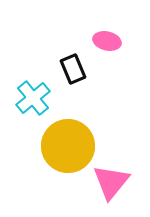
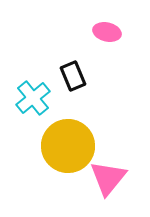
pink ellipse: moved 9 px up
black rectangle: moved 7 px down
pink triangle: moved 3 px left, 4 px up
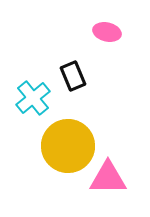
pink triangle: rotated 51 degrees clockwise
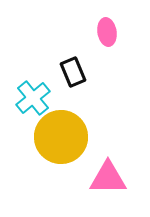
pink ellipse: rotated 68 degrees clockwise
black rectangle: moved 4 px up
yellow circle: moved 7 px left, 9 px up
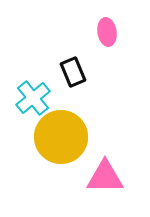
pink triangle: moved 3 px left, 1 px up
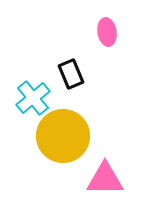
black rectangle: moved 2 px left, 2 px down
yellow circle: moved 2 px right, 1 px up
pink triangle: moved 2 px down
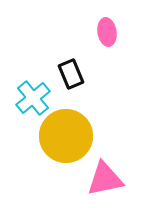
yellow circle: moved 3 px right
pink triangle: rotated 12 degrees counterclockwise
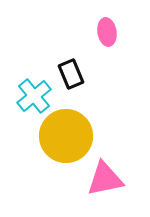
cyan cross: moved 1 px right, 2 px up
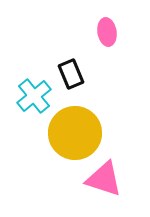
yellow circle: moved 9 px right, 3 px up
pink triangle: moved 1 px left; rotated 30 degrees clockwise
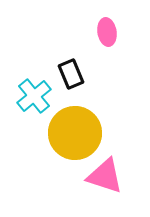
pink triangle: moved 1 px right, 3 px up
